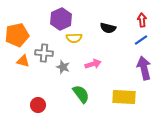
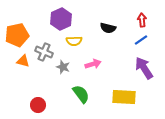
yellow semicircle: moved 3 px down
gray cross: moved 1 px up; rotated 18 degrees clockwise
purple arrow: rotated 20 degrees counterclockwise
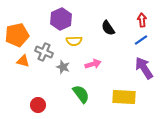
black semicircle: rotated 42 degrees clockwise
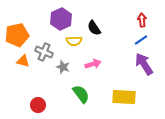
black semicircle: moved 14 px left
purple arrow: moved 4 px up
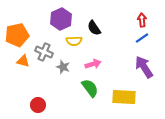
blue line: moved 1 px right, 2 px up
purple arrow: moved 3 px down
green semicircle: moved 9 px right, 6 px up
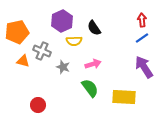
purple hexagon: moved 1 px right, 2 px down
orange pentagon: moved 3 px up
gray cross: moved 2 px left, 1 px up
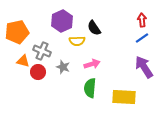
yellow semicircle: moved 3 px right
pink arrow: moved 1 px left
green semicircle: rotated 138 degrees counterclockwise
red circle: moved 33 px up
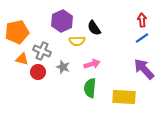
orange triangle: moved 1 px left, 2 px up
purple arrow: moved 2 px down; rotated 10 degrees counterclockwise
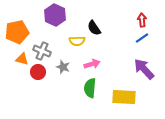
purple hexagon: moved 7 px left, 6 px up; rotated 10 degrees counterclockwise
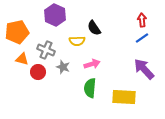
gray cross: moved 4 px right, 1 px up
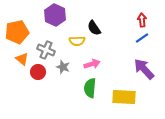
orange triangle: rotated 24 degrees clockwise
